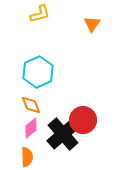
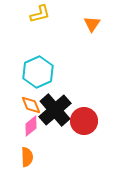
red circle: moved 1 px right, 1 px down
pink diamond: moved 2 px up
black cross: moved 8 px left, 24 px up
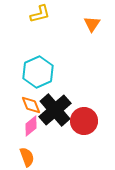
orange semicircle: rotated 18 degrees counterclockwise
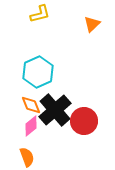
orange triangle: rotated 12 degrees clockwise
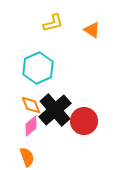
yellow L-shape: moved 13 px right, 9 px down
orange triangle: moved 6 px down; rotated 42 degrees counterclockwise
cyan hexagon: moved 4 px up
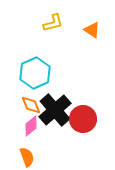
cyan hexagon: moved 3 px left, 5 px down
red circle: moved 1 px left, 2 px up
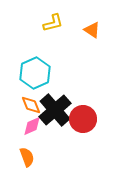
pink diamond: moved 1 px right; rotated 15 degrees clockwise
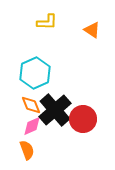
yellow L-shape: moved 6 px left, 1 px up; rotated 15 degrees clockwise
orange semicircle: moved 7 px up
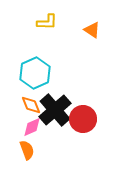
pink diamond: moved 1 px down
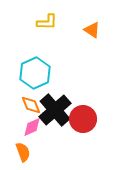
orange semicircle: moved 4 px left, 2 px down
